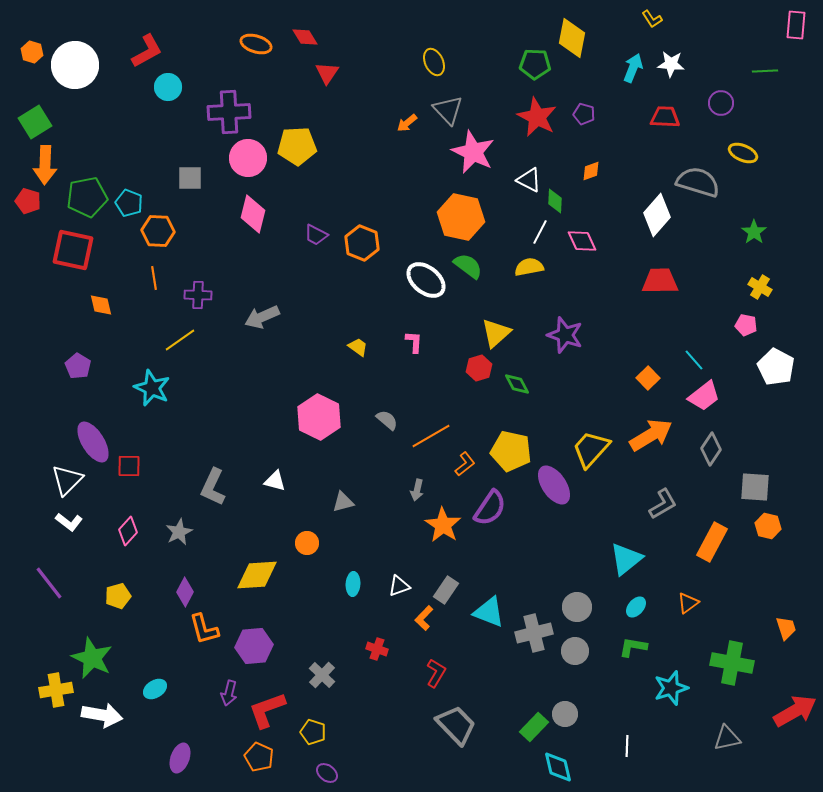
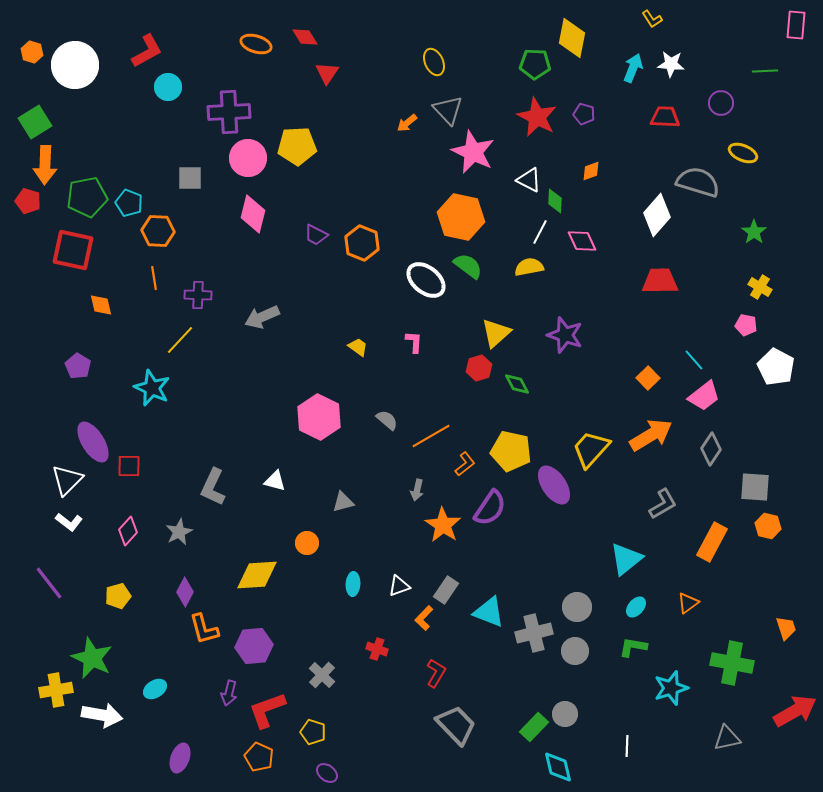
yellow line at (180, 340): rotated 12 degrees counterclockwise
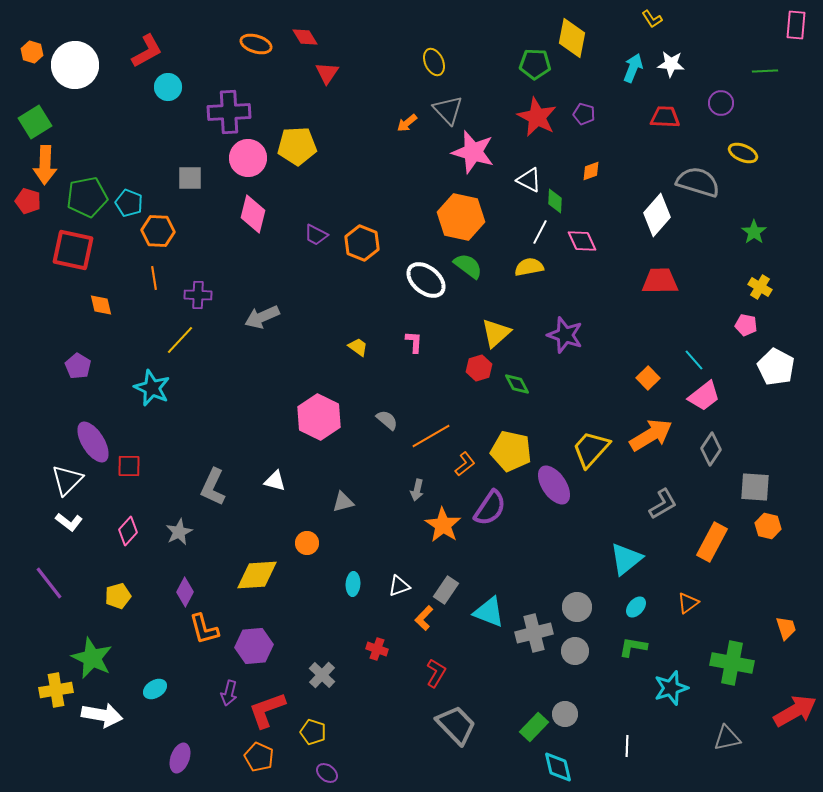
pink star at (473, 152): rotated 9 degrees counterclockwise
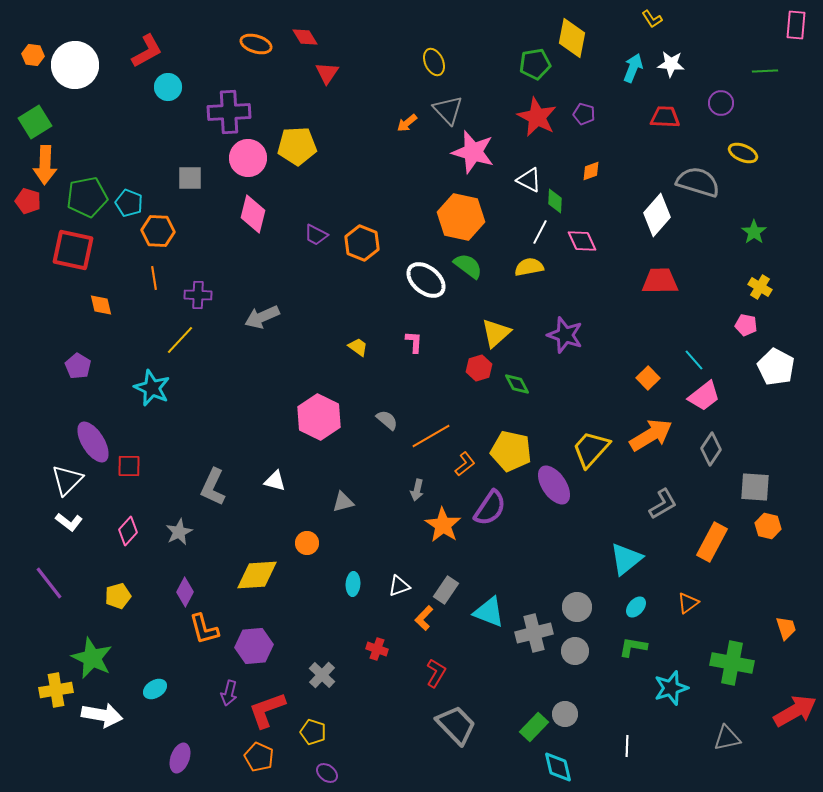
orange hexagon at (32, 52): moved 1 px right, 3 px down; rotated 10 degrees counterclockwise
green pentagon at (535, 64): rotated 12 degrees counterclockwise
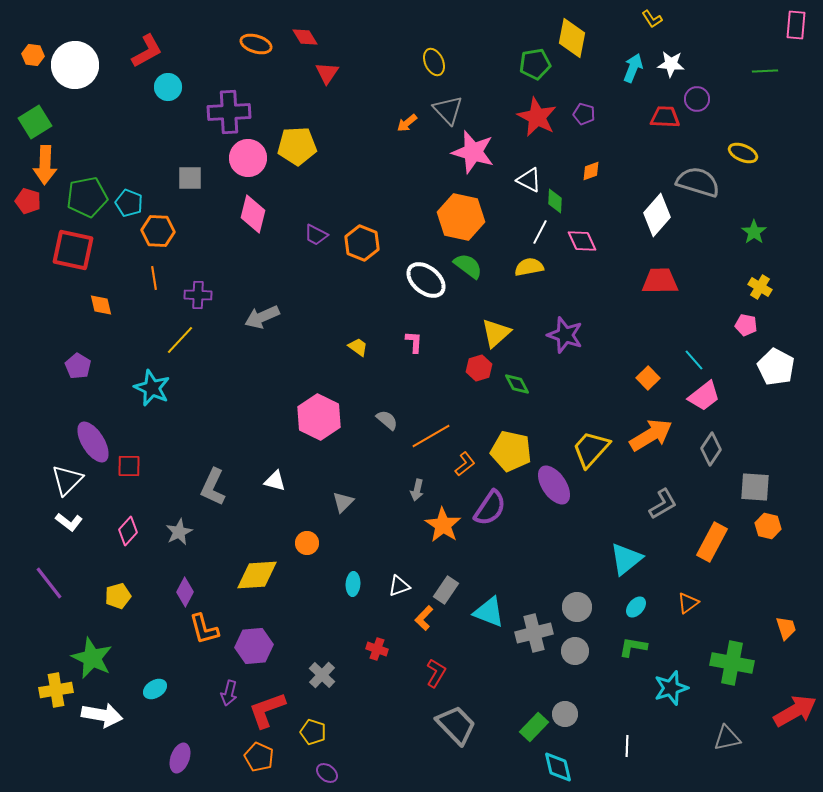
purple circle at (721, 103): moved 24 px left, 4 px up
gray triangle at (343, 502): rotated 30 degrees counterclockwise
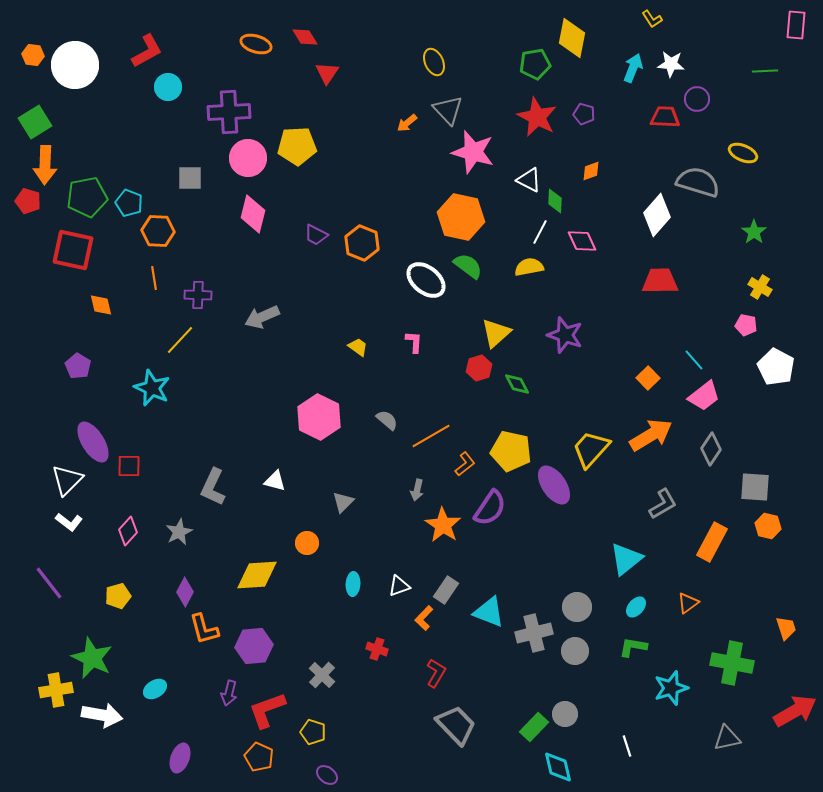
white line at (627, 746): rotated 20 degrees counterclockwise
purple ellipse at (327, 773): moved 2 px down
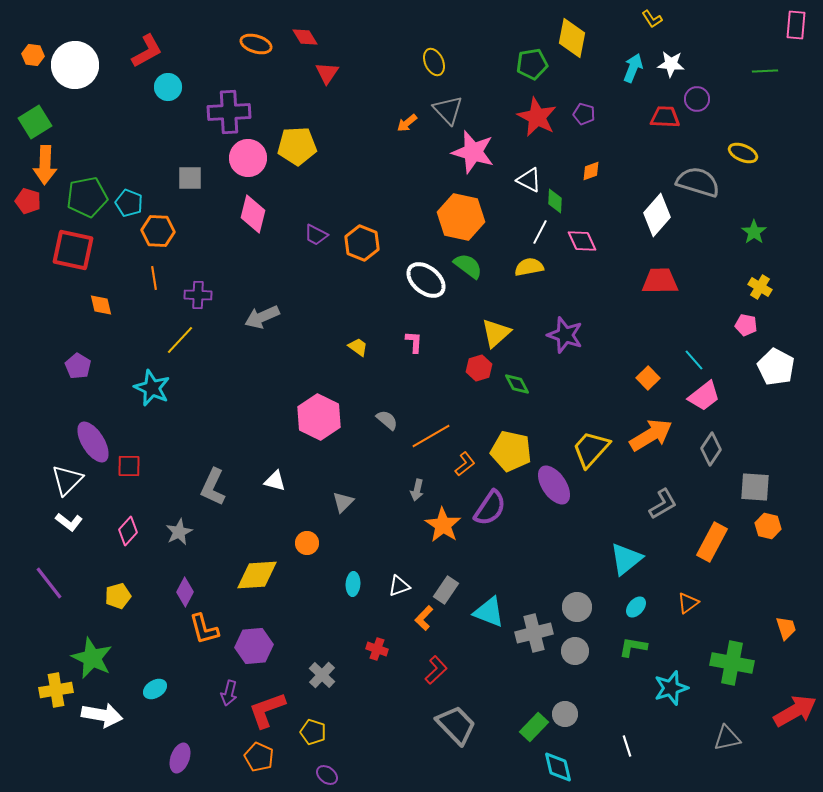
green pentagon at (535, 64): moved 3 px left
red L-shape at (436, 673): moved 3 px up; rotated 16 degrees clockwise
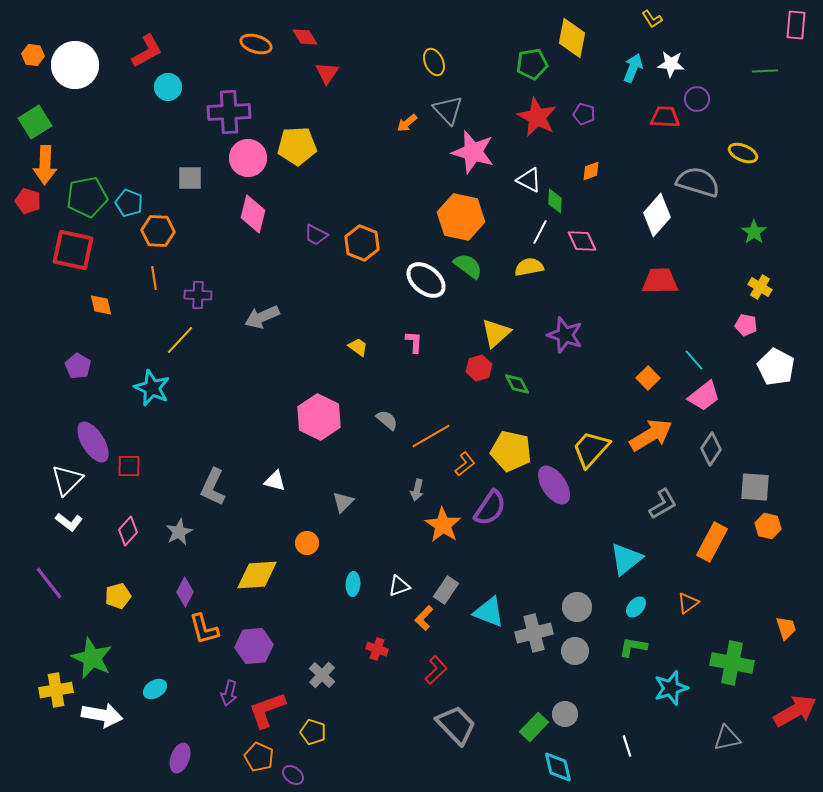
purple ellipse at (327, 775): moved 34 px left
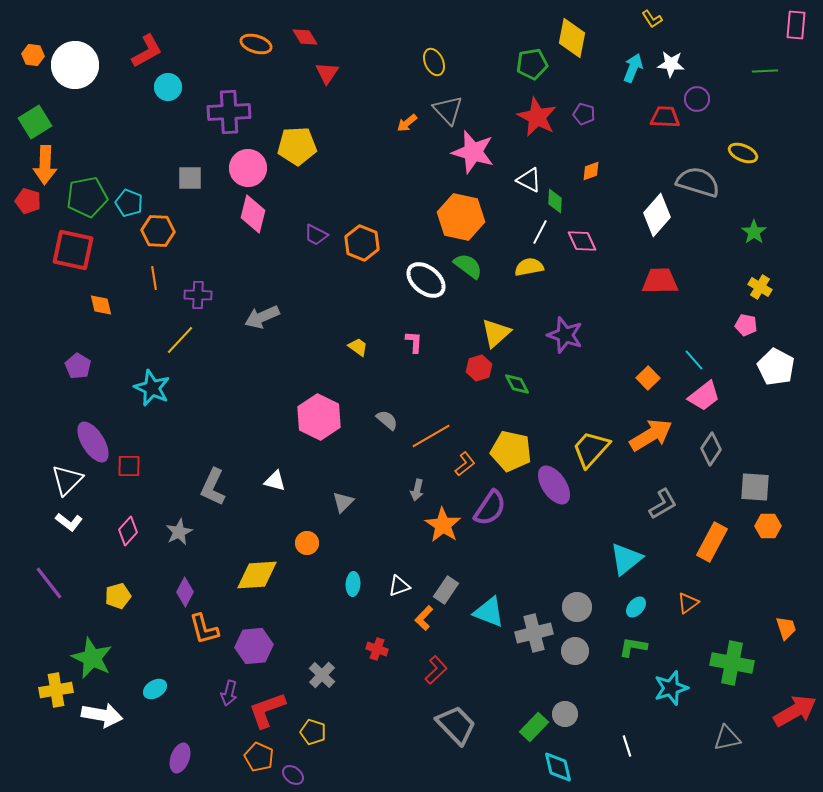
pink circle at (248, 158): moved 10 px down
orange hexagon at (768, 526): rotated 15 degrees counterclockwise
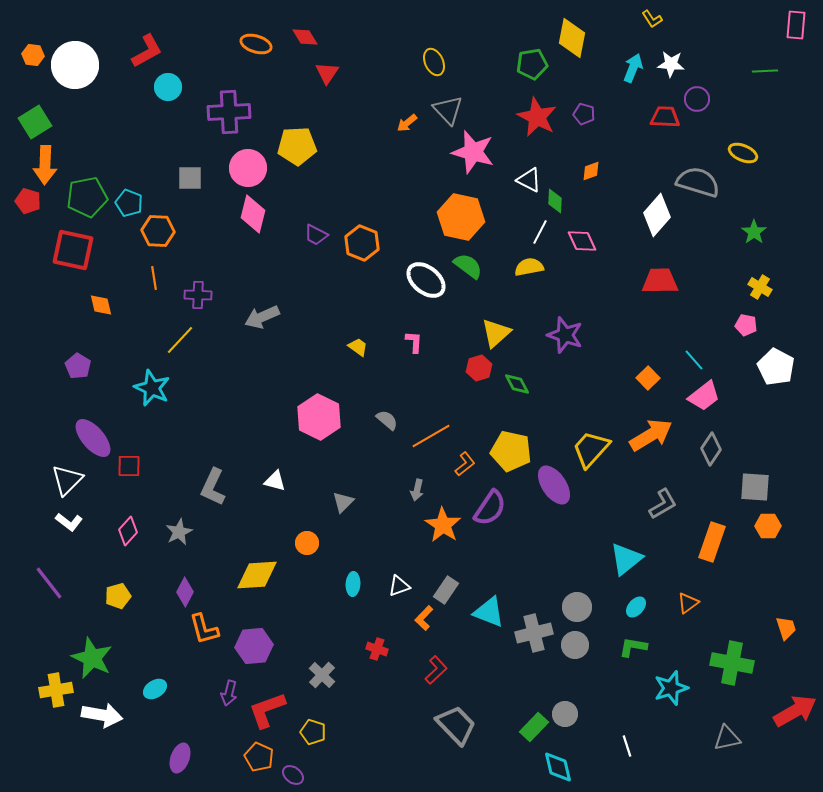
purple ellipse at (93, 442): moved 4 px up; rotated 9 degrees counterclockwise
orange rectangle at (712, 542): rotated 9 degrees counterclockwise
gray circle at (575, 651): moved 6 px up
